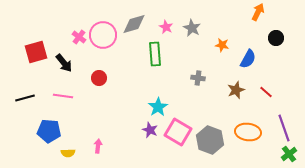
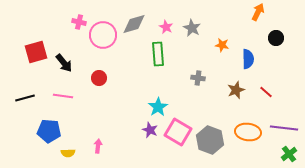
pink cross: moved 15 px up; rotated 24 degrees counterclockwise
green rectangle: moved 3 px right
blue semicircle: rotated 30 degrees counterclockwise
purple line: rotated 64 degrees counterclockwise
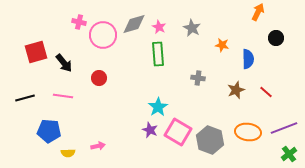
pink star: moved 7 px left
purple line: rotated 28 degrees counterclockwise
pink arrow: rotated 72 degrees clockwise
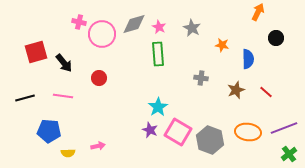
pink circle: moved 1 px left, 1 px up
gray cross: moved 3 px right
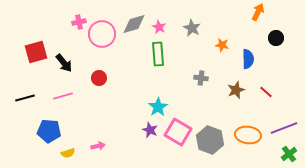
pink cross: rotated 24 degrees counterclockwise
pink line: rotated 24 degrees counterclockwise
orange ellipse: moved 3 px down
yellow semicircle: rotated 16 degrees counterclockwise
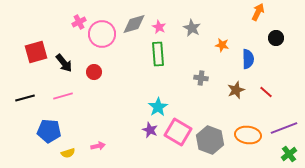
pink cross: rotated 16 degrees counterclockwise
red circle: moved 5 px left, 6 px up
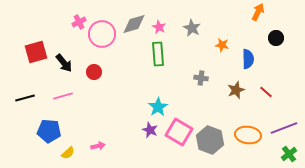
pink square: moved 1 px right
yellow semicircle: rotated 24 degrees counterclockwise
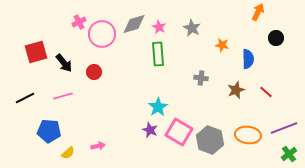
black line: rotated 12 degrees counterclockwise
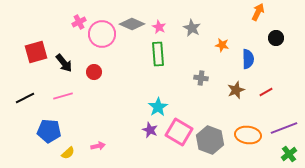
gray diamond: moved 2 px left; rotated 40 degrees clockwise
red line: rotated 72 degrees counterclockwise
